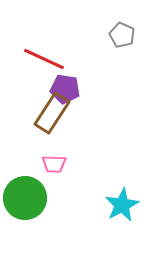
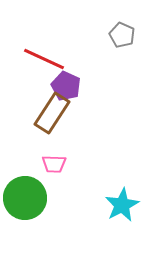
purple pentagon: moved 1 px right, 3 px up; rotated 16 degrees clockwise
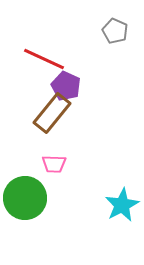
gray pentagon: moved 7 px left, 4 px up
brown rectangle: rotated 6 degrees clockwise
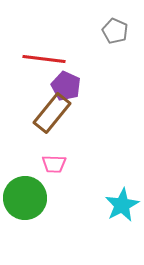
red line: rotated 18 degrees counterclockwise
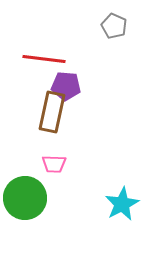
gray pentagon: moved 1 px left, 5 px up
purple pentagon: rotated 20 degrees counterclockwise
brown rectangle: moved 1 px up; rotated 27 degrees counterclockwise
cyan star: moved 1 px up
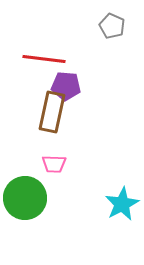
gray pentagon: moved 2 px left
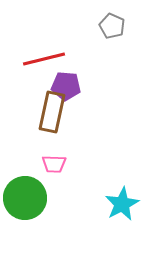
red line: rotated 21 degrees counterclockwise
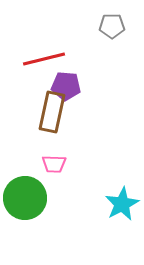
gray pentagon: rotated 25 degrees counterclockwise
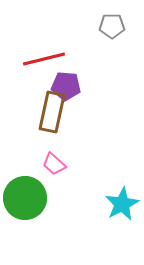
pink trapezoid: rotated 40 degrees clockwise
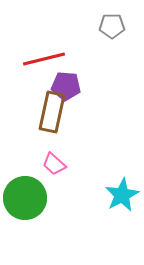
cyan star: moved 9 px up
